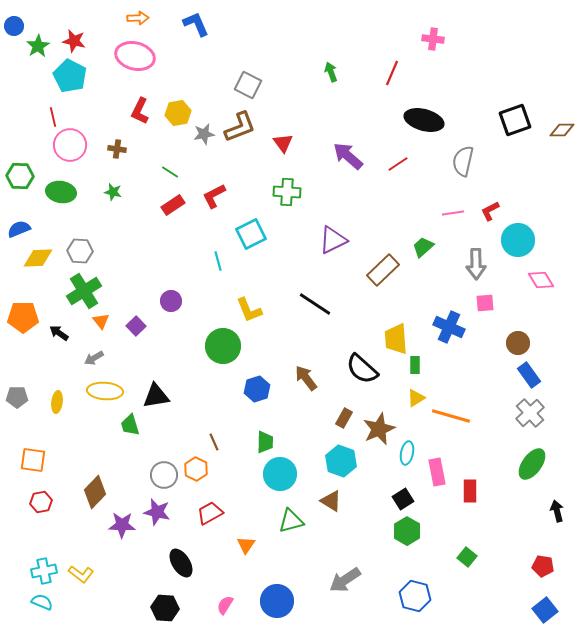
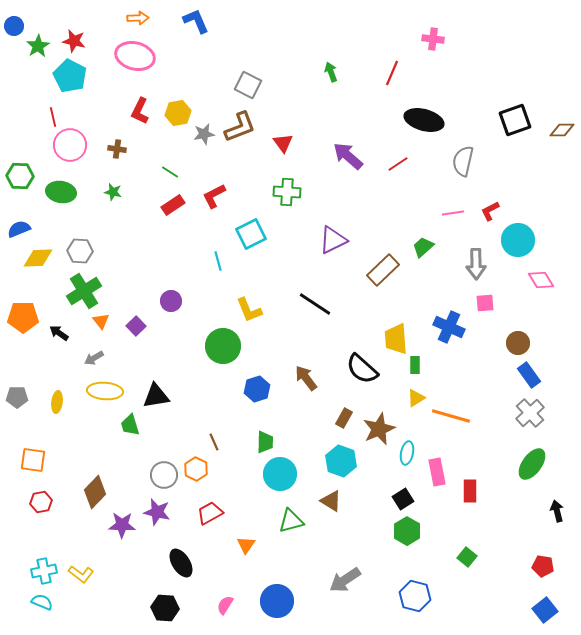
blue L-shape at (196, 24): moved 3 px up
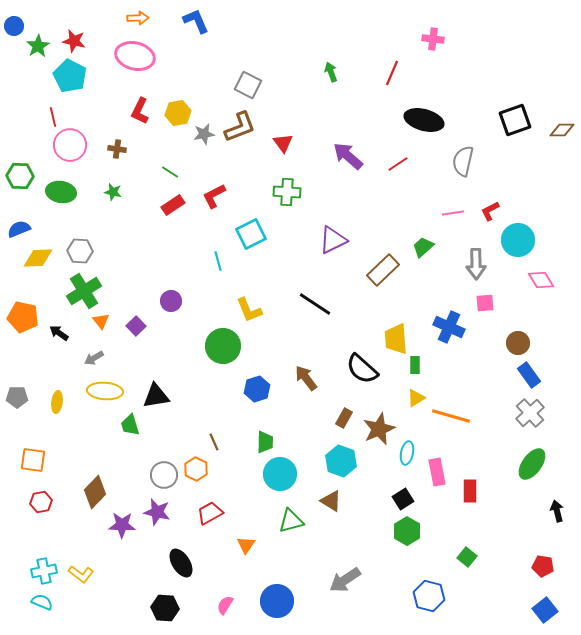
orange pentagon at (23, 317): rotated 12 degrees clockwise
blue hexagon at (415, 596): moved 14 px right
